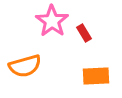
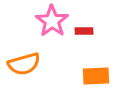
red rectangle: moved 2 px up; rotated 60 degrees counterclockwise
orange semicircle: moved 1 px left, 2 px up
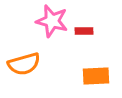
pink star: rotated 20 degrees counterclockwise
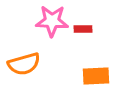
pink star: rotated 12 degrees counterclockwise
red rectangle: moved 1 px left, 2 px up
